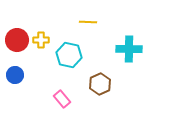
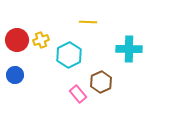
yellow cross: rotated 21 degrees counterclockwise
cyan hexagon: rotated 20 degrees clockwise
brown hexagon: moved 1 px right, 2 px up
pink rectangle: moved 16 px right, 5 px up
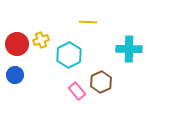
red circle: moved 4 px down
pink rectangle: moved 1 px left, 3 px up
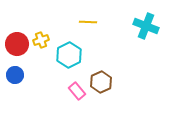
cyan cross: moved 17 px right, 23 px up; rotated 20 degrees clockwise
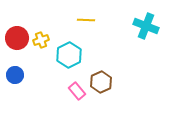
yellow line: moved 2 px left, 2 px up
red circle: moved 6 px up
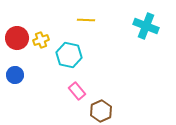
cyan hexagon: rotated 20 degrees counterclockwise
brown hexagon: moved 29 px down
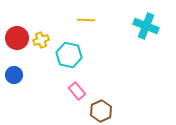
blue circle: moved 1 px left
